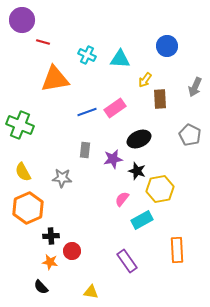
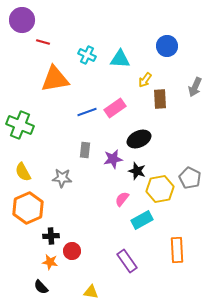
gray pentagon: moved 43 px down
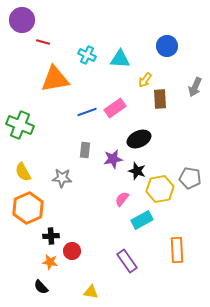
gray pentagon: rotated 15 degrees counterclockwise
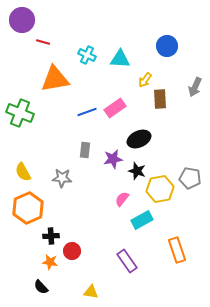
green cross: moved 12 px up
orange rectangle: rotated 15 degrees counterclockwise
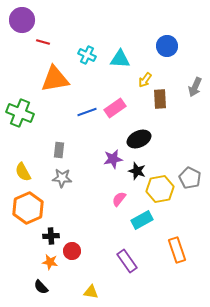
gray rectangle: moved 26 px left
gray pentagon: rotated 15 degrees clockwise
pink semicircle: moved 3 px left
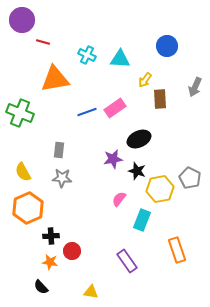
cyan rectangle: rotated 40 degrees counterclockwise
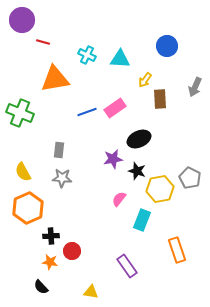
purple rectangle: moved 5 px down
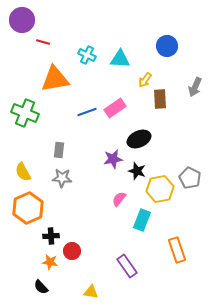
green cross: moved 5 px right
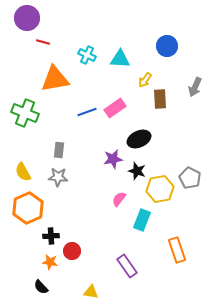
purple circle: moved 5 px right, 2 px up
gray star: moved 4 px left, 1 px up
